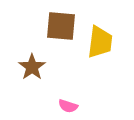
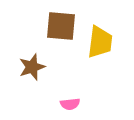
brown star: rotated 16 degrees clockwise
pink semicircle: moved 2 px right, 2 px up; rotated 24 degrees counterclockwise
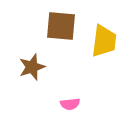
yellow trapezoid: moved 4 px right, 1 px up
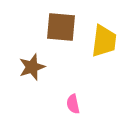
brown square: moved 1 px down
pink semicircle: moved 3 px right; rotated 84 degrees clockwise
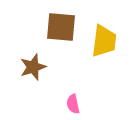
brown star: moved 1 px right
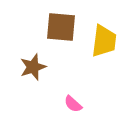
pink semicircle: rotated 36 degrees counterclockwise
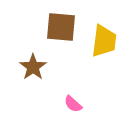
brown star: rotated 16 degrees counterclockwise
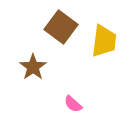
brown square: rotated 32 degrees clockwise
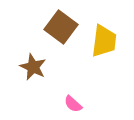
brown star: rotated 12 degrees counterclockwise
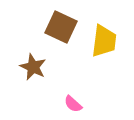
brown square: rotated 12 degrees counterclockwise
